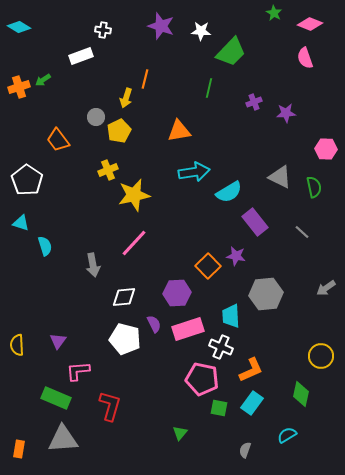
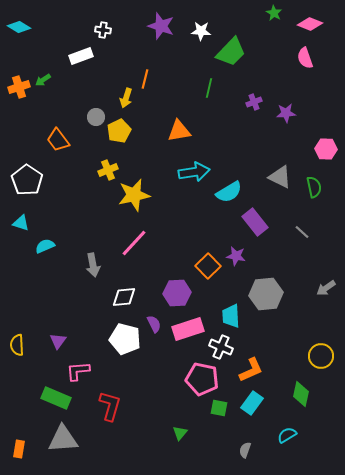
cyan semicircle at (45, 246): rotated 96 degrees counterclockwise
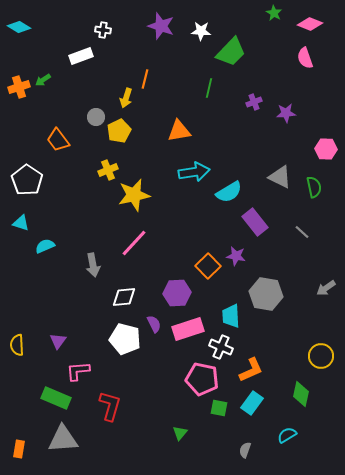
gray hexagon at (266, 294): rotated 16 degrees clockwise
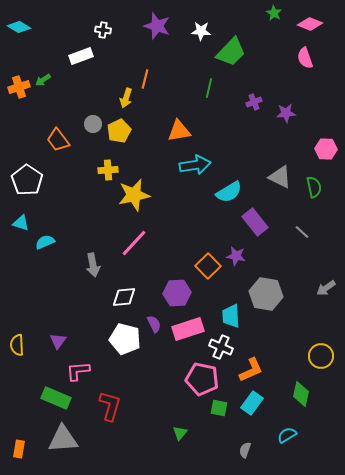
purple star at (161, 26): moved 4 px left
gray circle at (96, 117): moved 3 px left, 7 px down
yellow cross at (108, 170): rotated 18 degrees clockwise
cyan arrow at (194, 172): moved 1 px right, 7 px up
cyan semicircle at (45, 246): moved 4 px up
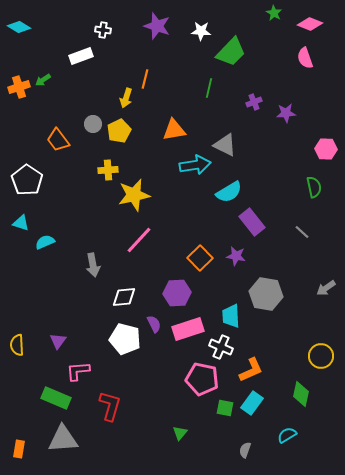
orange triangle at (179, 131): moved 5 px left, 1 px up
gray triangle at (280, 177): moved 55 px left, 32 px up
purple rectangle at (255, 222): moved 3 px left
pink line at (134, 243): moved 5 px right, 3 px up
orange square at (208, 266): moved 8 px left, 8 px up
green square at (219, 408): moved 6 px right
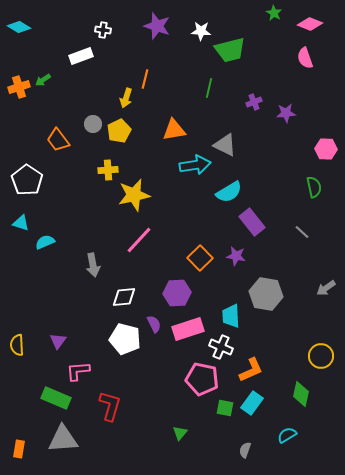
green trapezoid at (231, 52): moved 1 px left, 2 px up; rotated 32 degrees clockwise
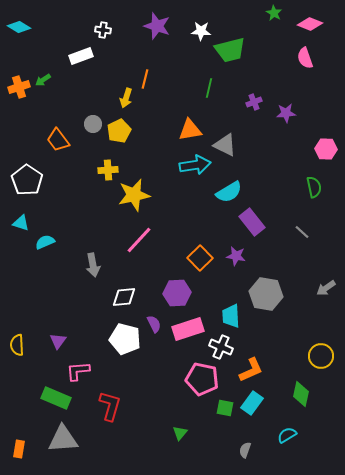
orange triangle at (174, 130): moved 16 px right
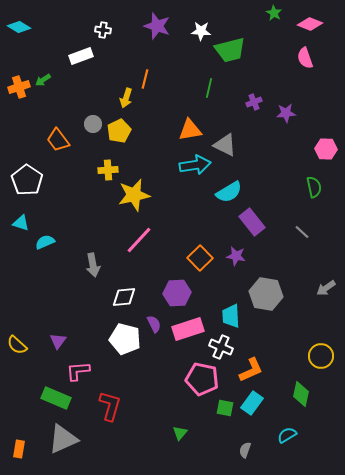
yellow semicircle at (17, 345): rotated 45 degrees counterclockwise
gray triangle at (63, 439): rotated 20 degrees counterclockwise
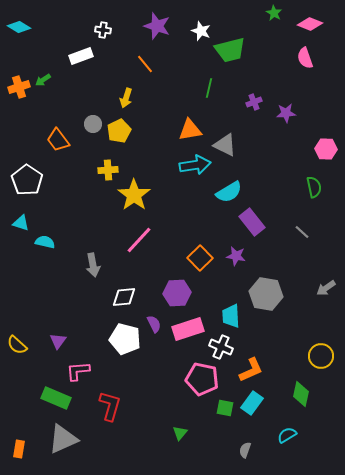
white star at (201, 31): rotated 18 degrees clockwise
orange line at (145, 79): moved 15 px up; rotated 54 degrees counterclockwise
yellow star at (134, 195): rotated 24 degrees counterclockwise
cyan semicircle at (45, 242): rotated 36 degrees clockwise
